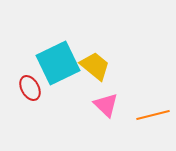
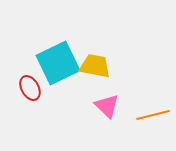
yellow trapezoid: rotated 28 degrees counterclockwise
pink triangle: moved 1 px right, 1 px down
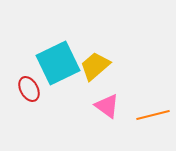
yellow trapezoid: rotated 52 degrees counterclockwise
red ellipse: moved 1 px left, 1 px down
pink triangle: rotated 8 degrees counterclockwise
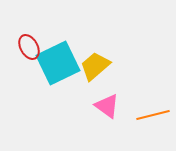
red ellipse: moved 42 px up
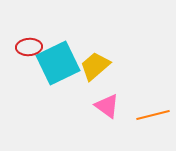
red ellipse: rotated 65 degrees counterclockwise
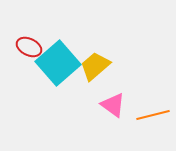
red ellipse: rotated 30 degrees clockwise
cyan square: rotated 15 degrees counterclockwise
pink triangle: moved 6 px right, 1 px up
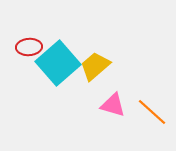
red ellipse: rotated 30 degrees counterclockwise
pink triangle: rotated 20 degrees counterclockwise
orange line: moved 1 px left, 3 px up; rotated 56 degrees clockwise
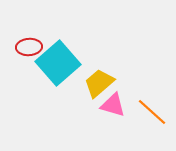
yellow trapezoid: moved 4 px right, 17 px down
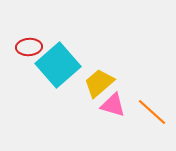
cyan square: moved 2 px down
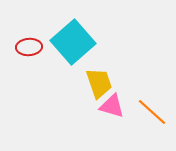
cyan square: moved 15 px right, 23 px up
yellow trapezoid: rotated 112 degrees clockwise
pink triangle: moved 1 px left, 1 px down
